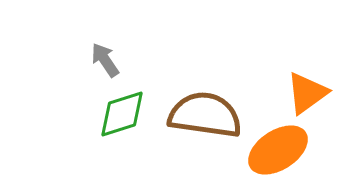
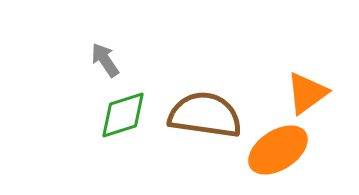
green diamond: moved 1 px right, 1 px down
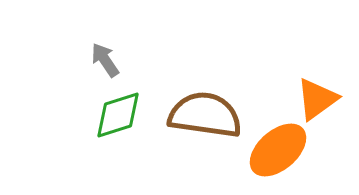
orange triangle: moved 10 px right, 6 px down
green diamond: moved 5 px left
orange ellipse: rotated 8 degrees counterclockwise
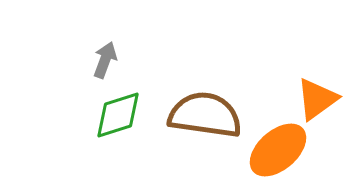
gray arrow: rotated 54 degrees clockwise
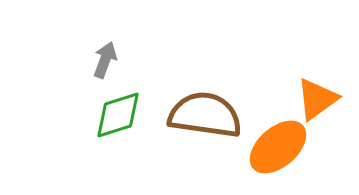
orange ellipse: moved 3 px up
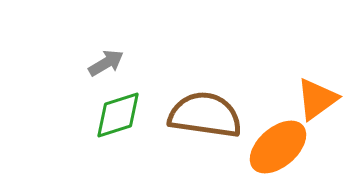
gray arrow: moved 1 px right, 3 px down; rotated 39 degrees clockwise
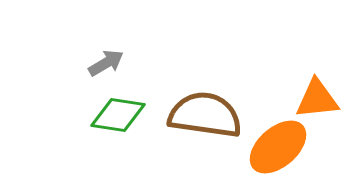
orange triangle: rotated 30 degrees clockwise
green diamond: rotated 26 degrees clockwise
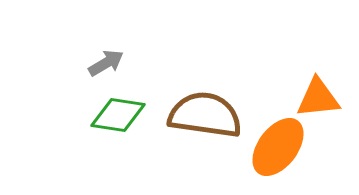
orange triangle: moved 1 px right, 1 px up
orange ellipse: rotated 12 degrees counterclockwise
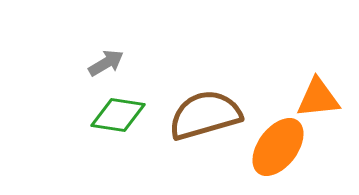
brown semicircle: rotated 24 degrees counterclockwise
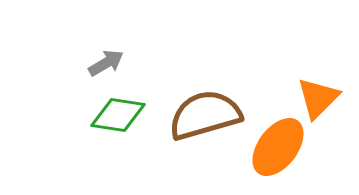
orange triangle: rotated 39 degrees counterclockwise
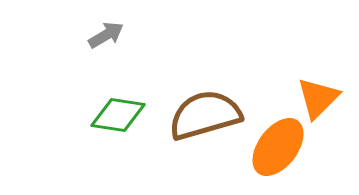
gray arrow: moved 28 px up
